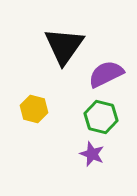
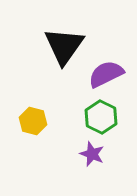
yellow hexagon: moved 1 px left, 12 px down
green hexagon: rotated 12 degrees clockwise
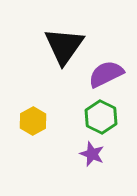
yellow hexagon: rotated 16 degrees clockwise
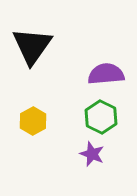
black triangle: moved 32 px left
purple semicircle: rotated 21 degrees clockwise
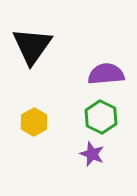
yellow hexagon: moved 1 px right, 1 px down
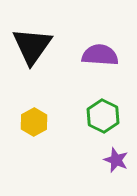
purple semicircle: moved 6 px left, 19 px up; rotated 9 degrees clockwise
green hexagon: moved 2 px right, 1 px up
purple star: moved 24 px right, 6 px down
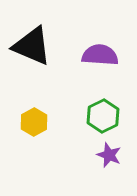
black triangle: rotated 42 degrees counterclockwise
green hexagon: rotated 8 degrees clockwise
purple star: moved 7 px left, 5 px up
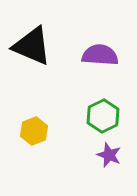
yellow hexagon: moved 9 px down; rotated 8 degrees clockwise
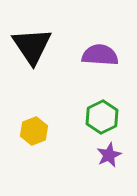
black triangle: rotated 33 degrees clockwise
green hexagon: moved 1 px left, 1 px down
purple star: rotated 25 degrees clockwise
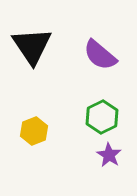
purple semicircle: rotated 144 degrees counterclockwise
purple star: rotated 15 degrees counterclockwise
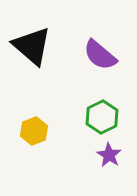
black triangle: rotated 15 degrees counterclockwise
